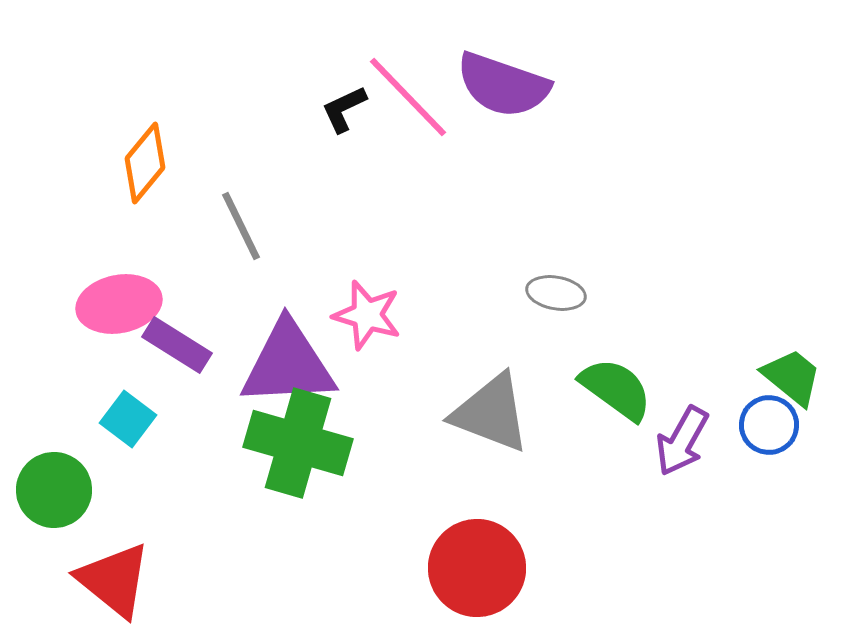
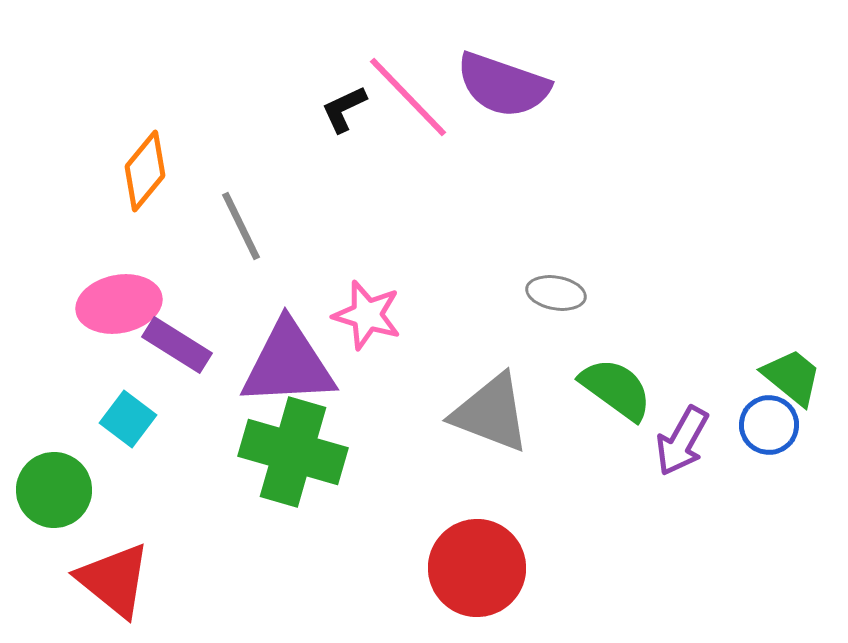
orange diamond: moved 8 px down
green cross: moved 5 px left, 9 px down
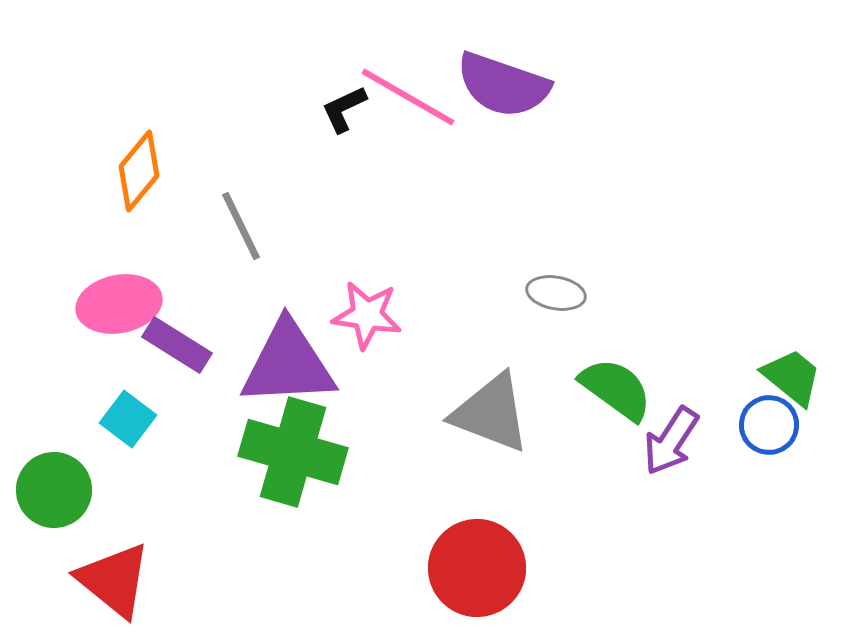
pink line: rotated 16 degrees counterclockwise
orange diamond: moved 6 px left
pink star: rotated 8 degrees counterclockwise
purple arrow: moved 11 px left; rotated 4 degrees clockwise
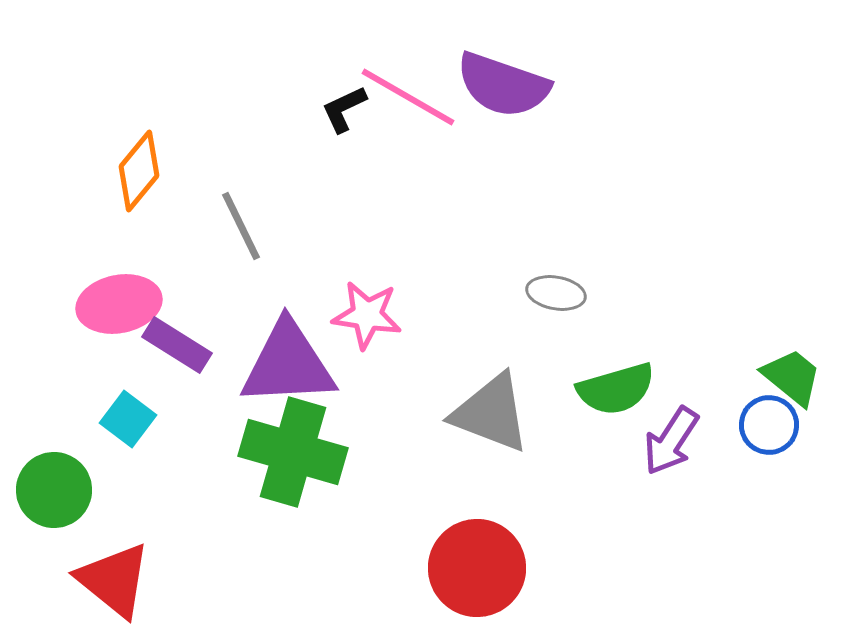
green semicircle: rotated 128 degrees clockwise
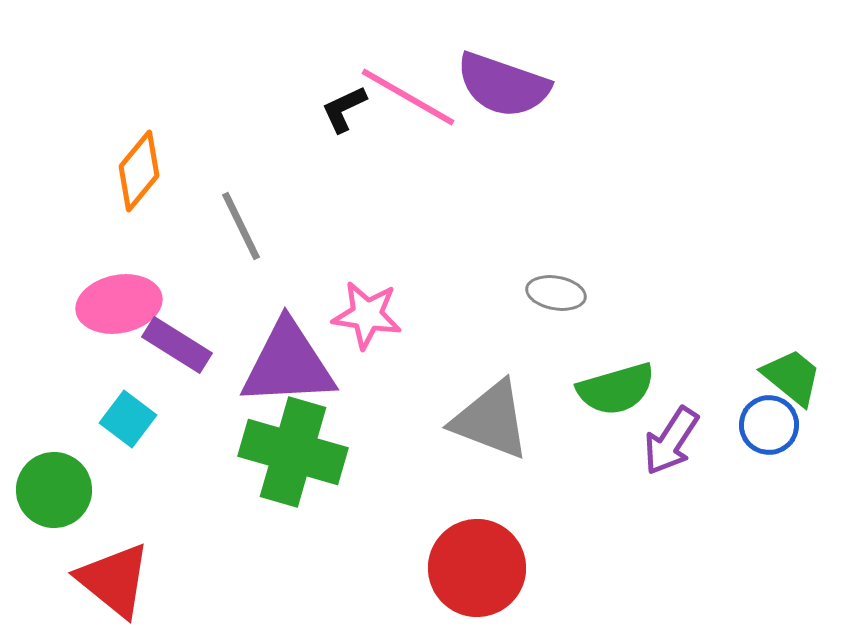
gray triangle: moved 7 px down
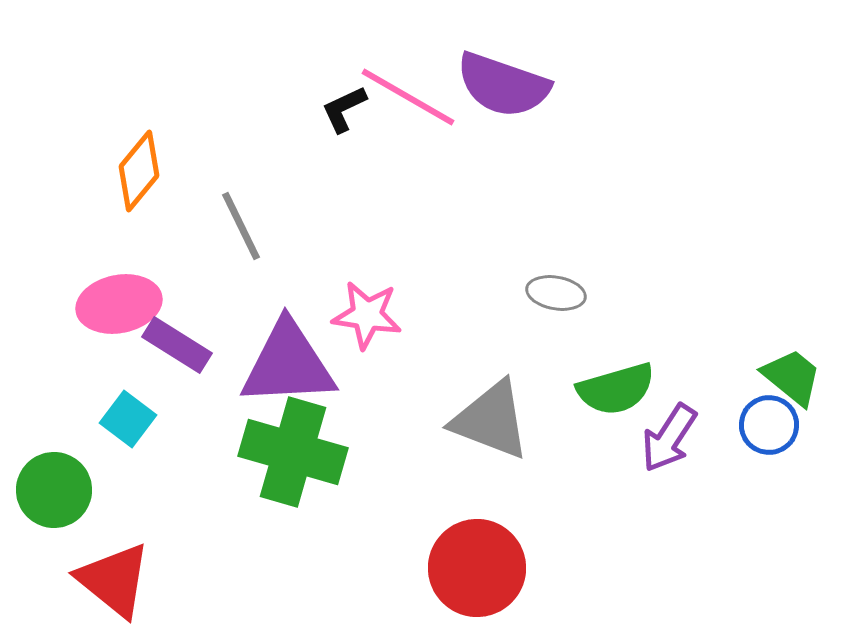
purple arrow: moved 2 px left, 3 px up
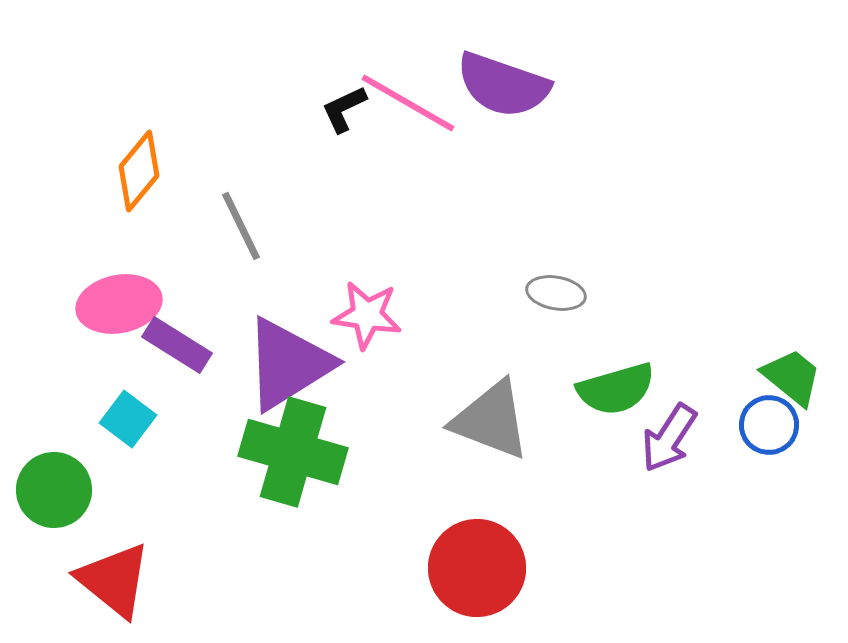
pink line: moved 6 px down
purple triangle: rotated 29 degrees counterclockwise
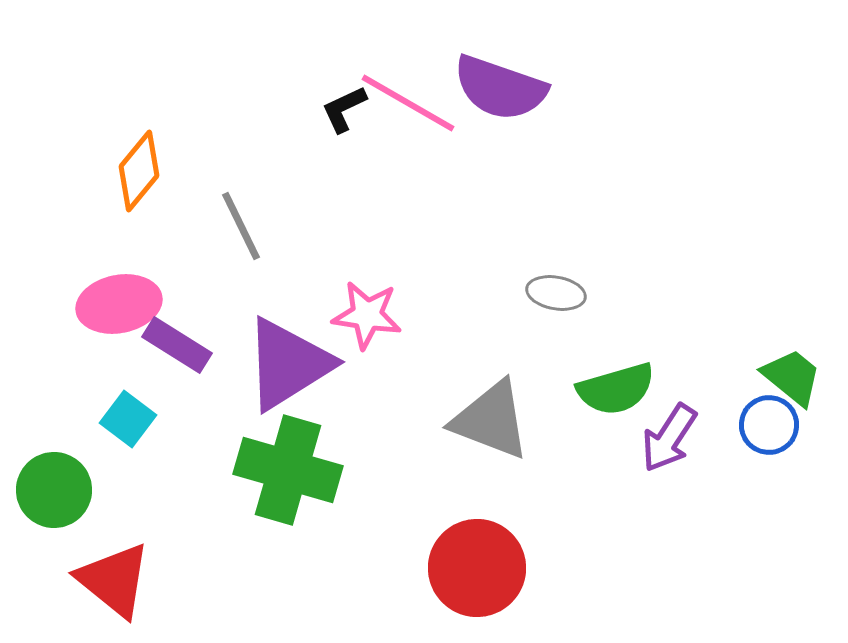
purple semicircle: moved 3 px left, 3 px down
green cross: moved 5 px left, 18 px down
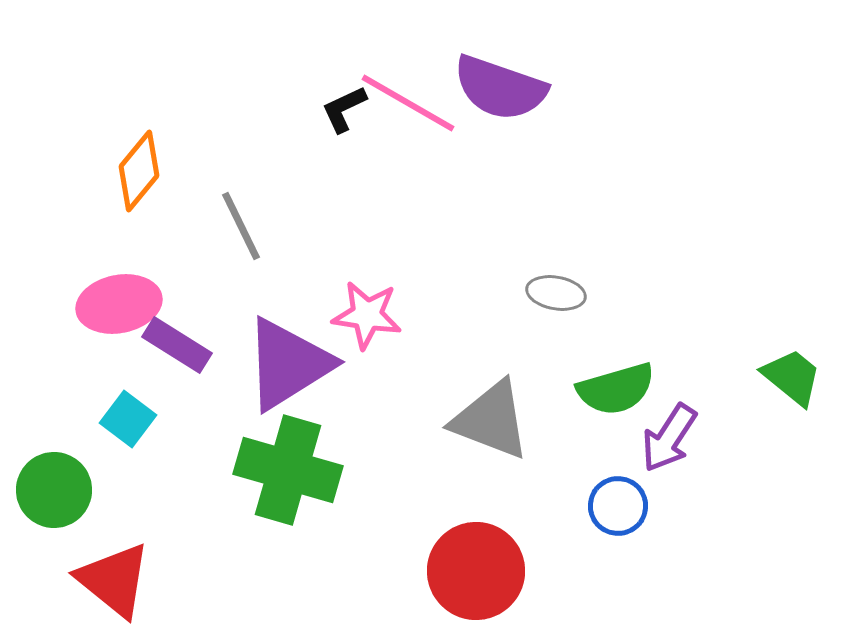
blue circle: moved 151 px left, 81 px down
red circle: moved 1 px left, 3 px down
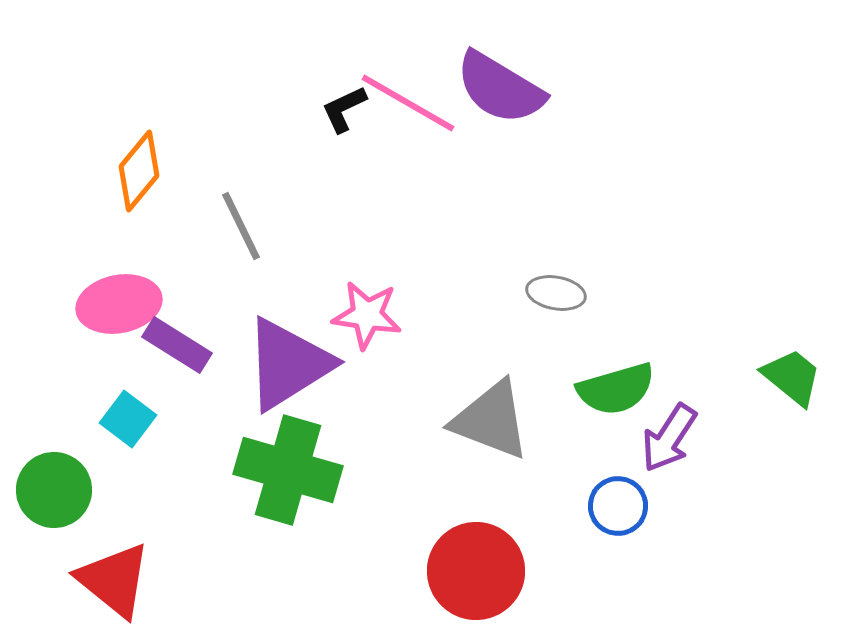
purple semicircle: rotated 12 degrees clockwise
